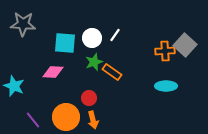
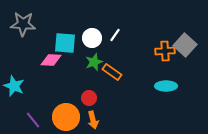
pink diamond: moved 2 px left, 12 px up
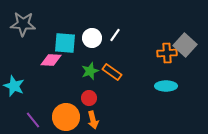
orange cross: moved 2 px right, 2 px down
green star: moved 4 px left, 9 px down
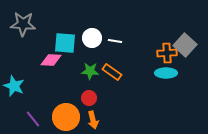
white line: moved 6 px down; rotated 64 degrees clockwise
green star: rotated 24 degrees clockwise
cyan ellipse: moved 13 px up
purple line: moved 1 px up
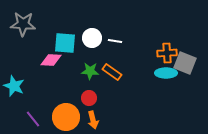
gray square: moved 18 px down; rotated 20 degrees counterclockwise
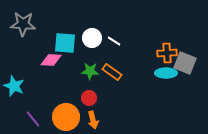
white line: moved 1 px left; rotated 24 degrees clockwise
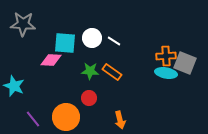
orange cross: moved 1 px left, 3 px down
cyan ellipse: rotated 10 degrees clockwise
orange arrow: moved 27 px right
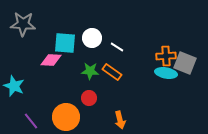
white line: moved 3 px right, 6 px down
purple line: moved 2 px left, 2 px down
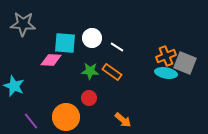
orange cross: rotated 18 degrees counterclockwise
orange arrow: moved 3 px right; rotated 36 degrees counterclockwise
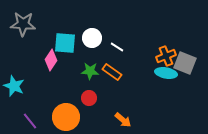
pink diamond: rotated 60 degrees counterclockwise
purple line: moved 1 px left
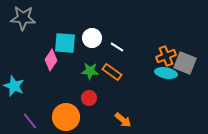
gray star: moved 6 px up
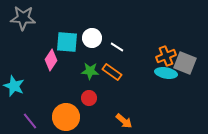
cyan square: moved 2 px right, 1 px up
orange arrow: moved 1 px right, 1 px down
